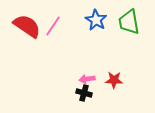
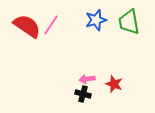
blue star: rotated 25 degrees clockwise
pink line: moved 2 px left, 1 px up
red star: moved 4 px down; rotated 18 degrees clockwise
black cross: moved 1 px left, 1 px down
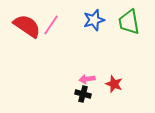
blue star: moved 2 px left
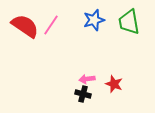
red semicircle: moved 2 px left
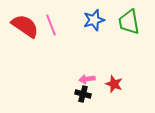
pink line: rotated 55 degrees counterclockwise
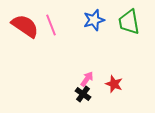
pink arrow: rotated 133 degrees clockwise
black cross: rotated 21 degrees clockwise
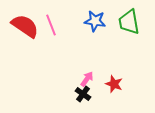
blue star: moved 1 px right, 1 px down; rotated 25 degrees clockwise
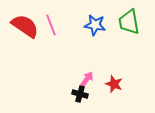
blue star: moved 4 px down
black cross: moved 3 px left; rotated 21 degrees counterclockwise
